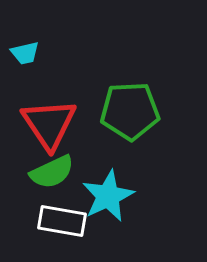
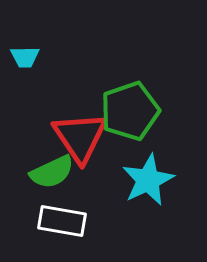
cyan trapezoid: moved 4 px down; rotated 12 degrees clockwise
green pentagon: rotated 16 degrees counterclockwise
red triangle: moved 31 px right, 13 px down
cyan star: moved 40 px right, 16 px up
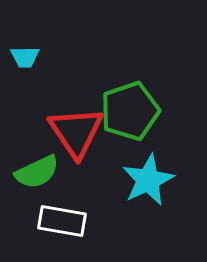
red triangle: moved 4 px left, 5 px up
green semicircle: moved 15 px left
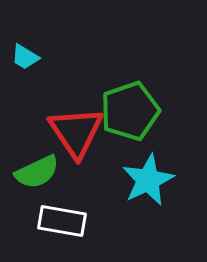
cyan trapezoid: rotated 32 degrees clockwise
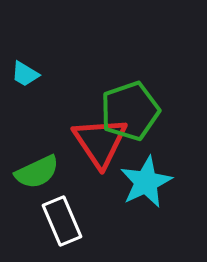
cyan trapezoid: moved 17 px down
red triangle: moved 24 px right, 10 px down
cyan star: moved 2 px left, 2 px down
white rectangle: rotated 57 degrees clockwise
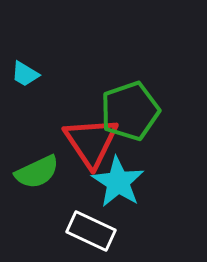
red triangle: moved 9 px left
cyan star: moved 28 px left; rotated 14 degrees counterclockwise
white rectangle: moved 29 px right, 10 px down; rotated 42 degrees counterclockwise
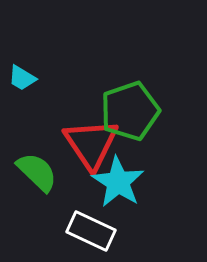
cyan trapezoid: moved 3 px left, 4 px down
red triangle: moved 2 px down
green semicircle: rotated 111 degrees counterclockwise
